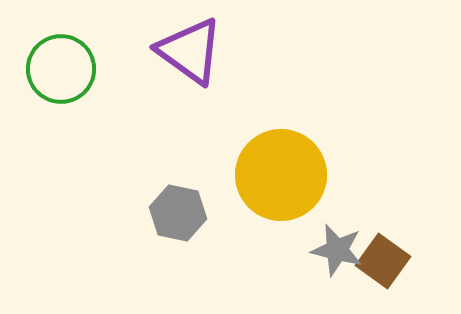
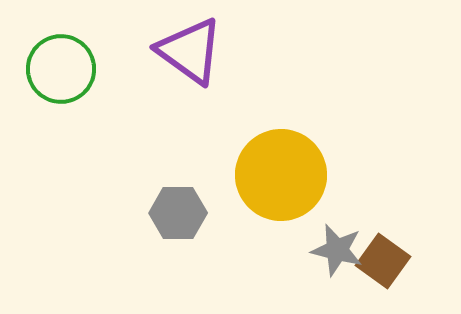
gray hexagon: rotated 12 degrees counterclockwise
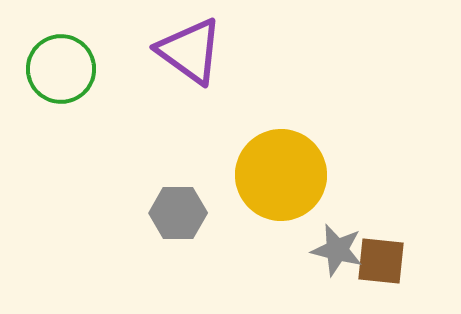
brown square: moved 2 px left; rotated 30 degrees counterclockwise
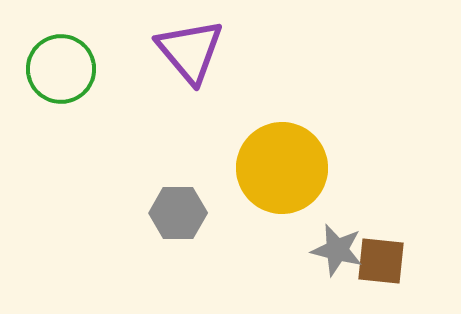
purple triangle: rotated 14 degrees clockwise
yellow circle: moved 1 px right, 7 px up
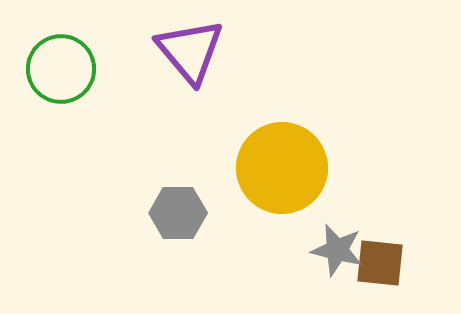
brown square: moved 1 px left, 2 px down
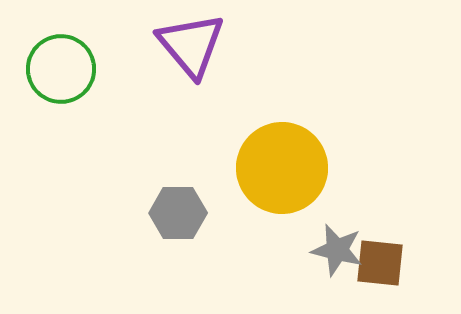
purple triangle: moved 1 px right, 6 px up
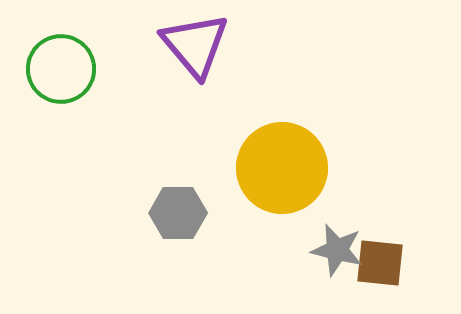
purple triangle: moved 4 px right
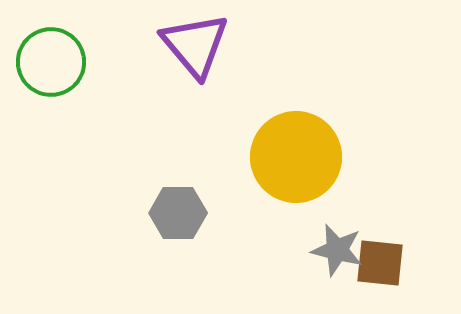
green circle: moved 10 px left, 7 px up
yellow circle: moved 14 px right, 11 px up
